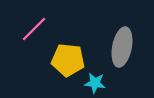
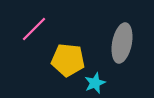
gray ellipse: moved 4 px up
cyan star: rotated 30 degrees counterclockwise
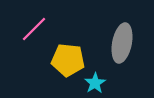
cyan star: rotated 10 degrees counterclockwise
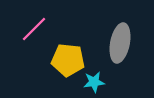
gray ellipse: moved 2 px left
cyan star: moved 1 px left, 1 px up; rotated 25 degrees clockwise
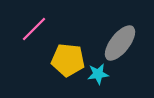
gray ellipse: rotated 27 degrees clockwise
cyan star: moved 4 px right, 8 px up
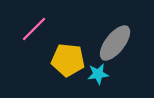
gray ellipse: moved 5 px left
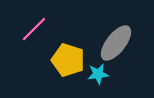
gray ellipse: moved 1 px right
yellow pentagon: rotated 12 degrees clockwise
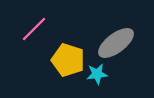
gray ellipse: rotated 15 degrees clockwise
cyan star: moved 1 px left
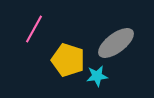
pink line: rotated 16 degrees counterclockwise
cyan star: moved 2 px down
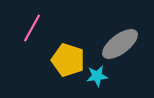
pink line: moved 2 px left, 1 px up
gray ellipse: moved 4 px right, 1 px down
